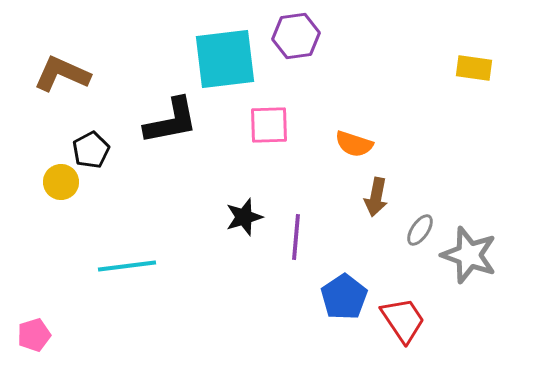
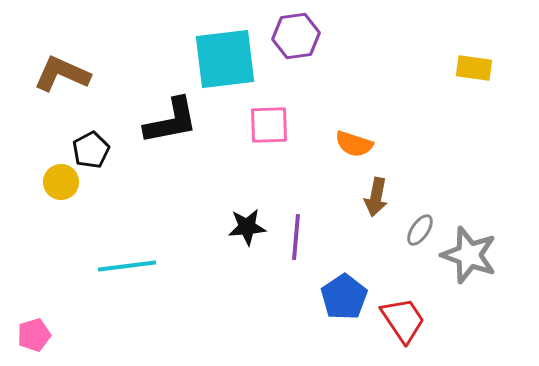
black star: moved 3 px right, 10 px down; rotated 12 degrees clockwise
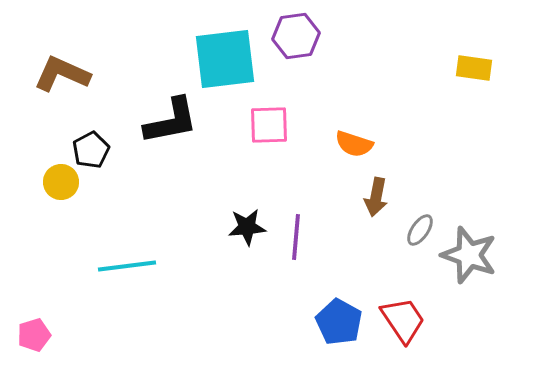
blue pentagon: moved 5 px left, 25 px down; rotated 9 degrees counterclockwise
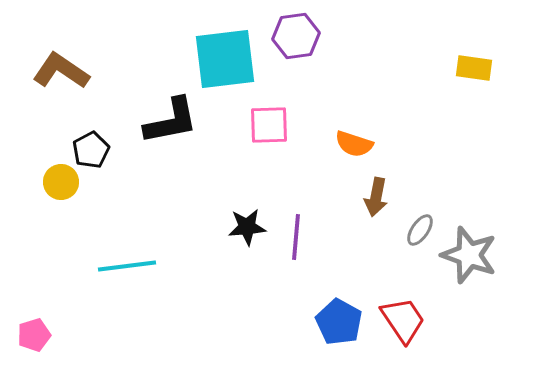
brown L-shape: moved 1 px left, 3 px up; rotated 10 degrees clockwise
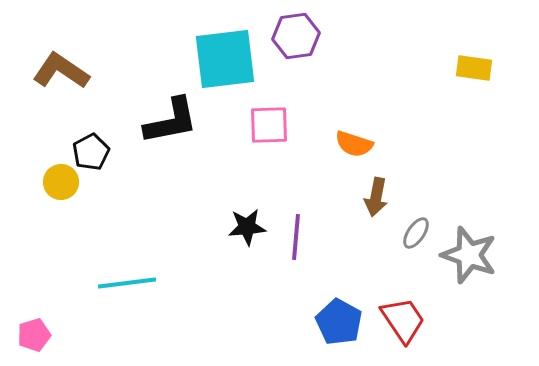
black pentagon: moved 2 px down
gray ellipse: moved 4 px left, 3 px down
cyan line: moved 17 px down
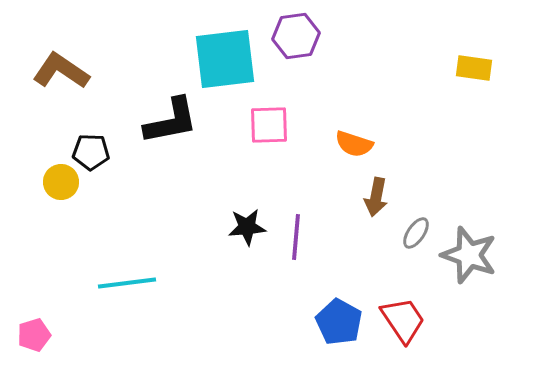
black pentagon: rotated 30 degrees clockwise
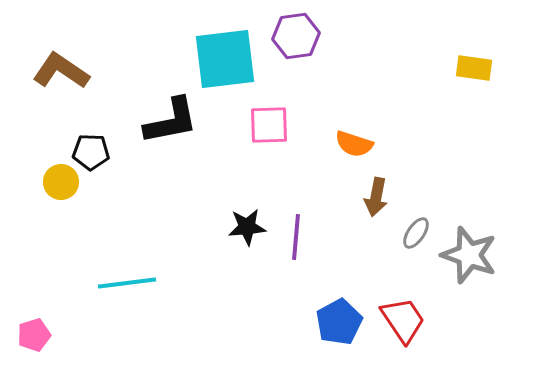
blue pentagon: rotated 15 degrees clockwise
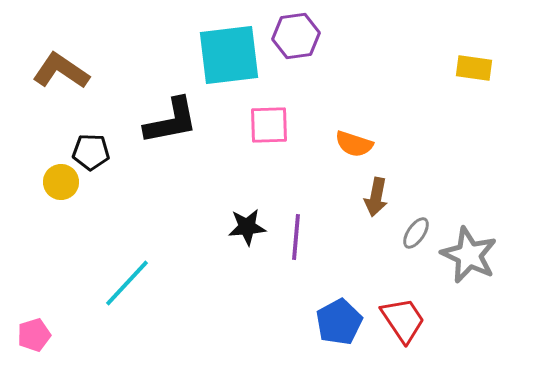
cyan square: moved 4 px right, 4 px up
gray star: rotated 6 degrees clockwise
cyan line: rotated 40 degrees counterclockwise
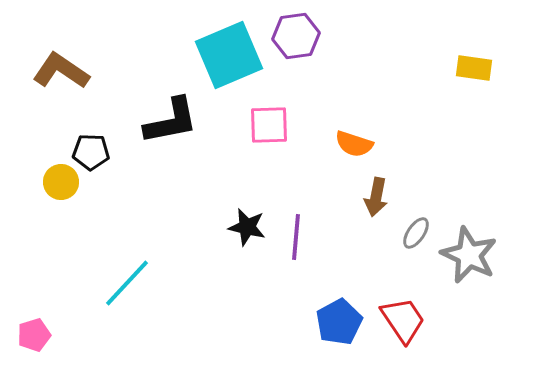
cyan square: rotated 16 degrees counterclockwise
black star: rotated 18 degrees clockwise
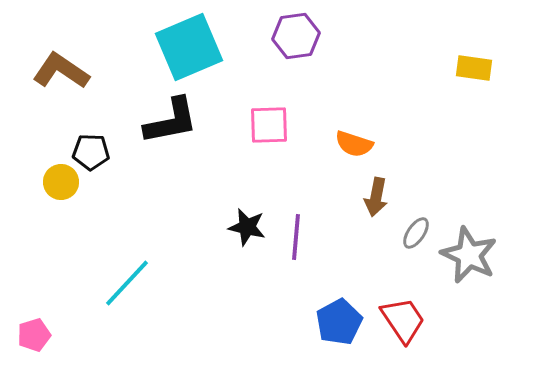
cyan square: moved 40 px left, 8 px up
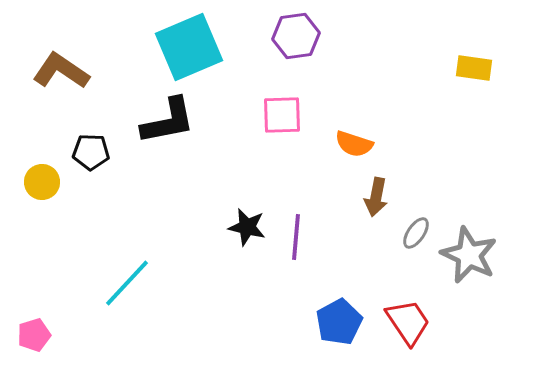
black L-shape: moved 3 px left
pink square: moved 13 px right, 10 px up
yellow circle: moved 19 px left
red trapezoid: moved 5 px right, 2 px down
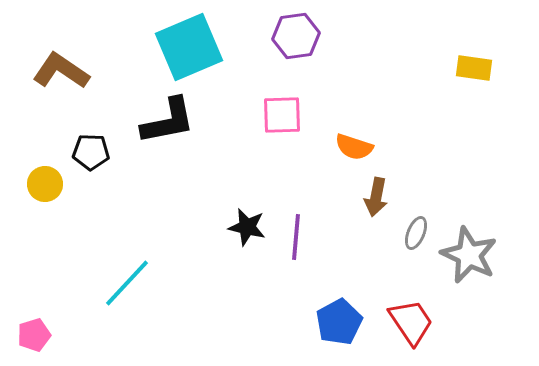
orange semicircle: moved 3 px down
yellow circle: moved 3 px right, 2 px down
gray ellipse: rotated 12 degrees counterclockwise
red trapezoid: moved 3 px right
